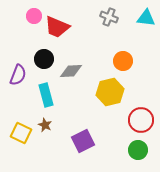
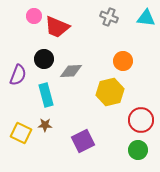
brown star: rotated 24 degrees counterclockwise
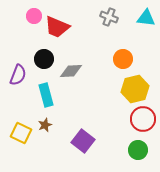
orange circle: moved 2 px up
yellow hexagon: moved 25 px right, 3 px up
red circle: moved 2 px right, 1 px up
brown star: rotated 24 degrees counterclockwise
purple square: rotated 25 degrees counterclockwise
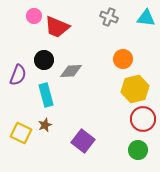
black circle: moved 1 px down
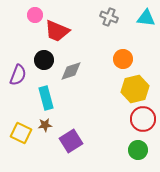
pink circle: moved 1 px right, 1 px up
red trapezoid: moved 4 px down
gray diamond: rotated 15 degrees counterclockwise
cyan rectangle: moved 3 px down
brown star: rotated 16 degrees clockwise
purple square: moved 12 px left; rotated 20 degrees clockwise
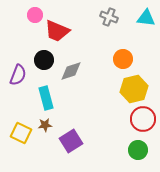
yellow hexagon: moved 1 px left
